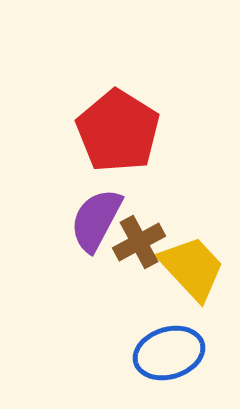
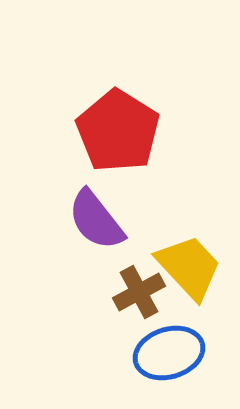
purple semicircle: rotated 66 degrees counterclockwise
brown cross: moved 50 px down
yellow trapezoid: moved 3 px left, 1 px up
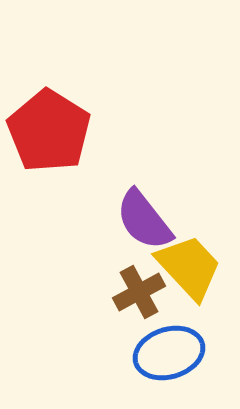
red pentagon: moved 69 px left
purple semicircle: moved 48 px right
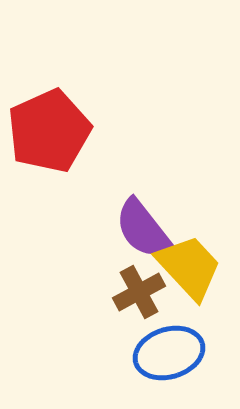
red pentagon: rotated 16 degrees clockwise
purple semicircle: moved 1 px left, 9 px down
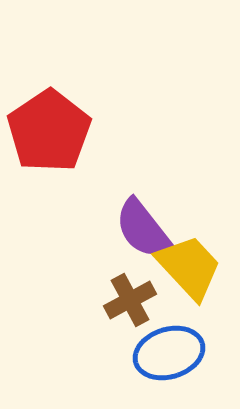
red pentagon: rotated 10 degrees counterclockwise
brown cross: moved 9 px left, 8 px down
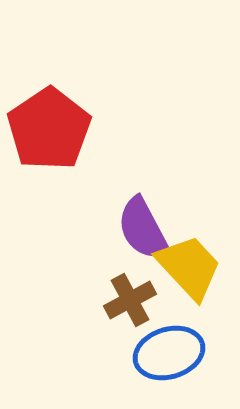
red pentagon: moved 2 px up
purple semicircle: rotated 10 degrees clockwise
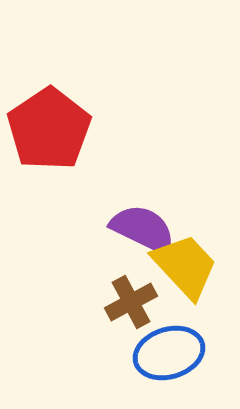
purple semicircle: rotated 144 degrees clockwise
yellow trapezoid: moved 4 px left, 1 px up
brown cross: moved 1 px right, 2 px down
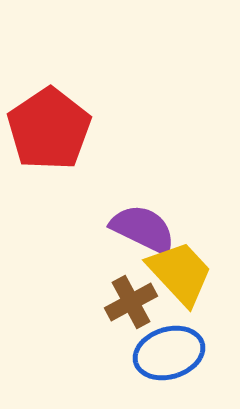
yellow trapezoid: moved 5 px left, 7 px down
